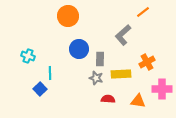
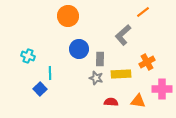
red semicircle: moved 3 px right, 3 px down
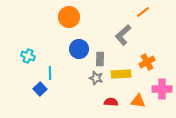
orange circle: moved 1 px right, 1 px down
